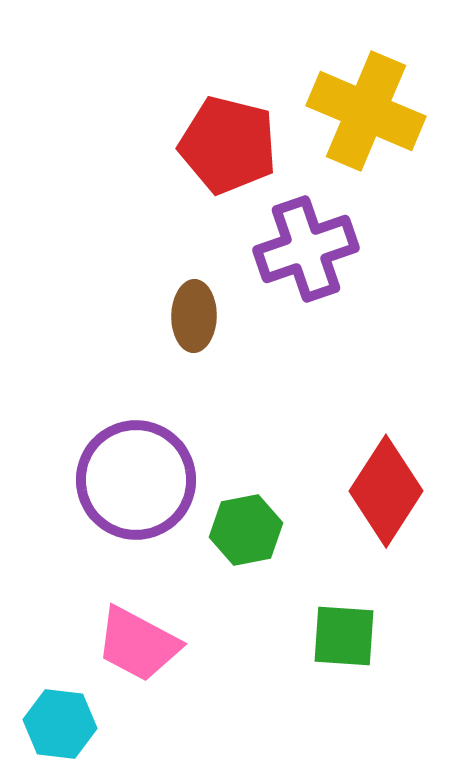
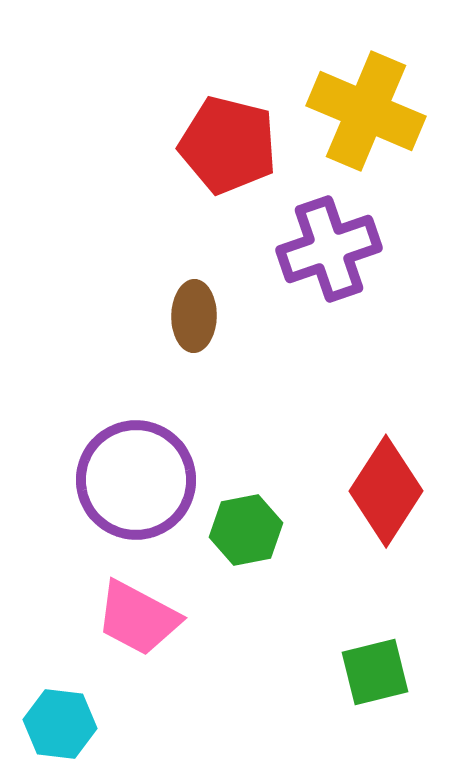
purple cross: moved 23 px right
green square: moved 31 px right, 36 px down; rotated 18 degrees counterclockwise
pink trapezoid: moved 26 px up
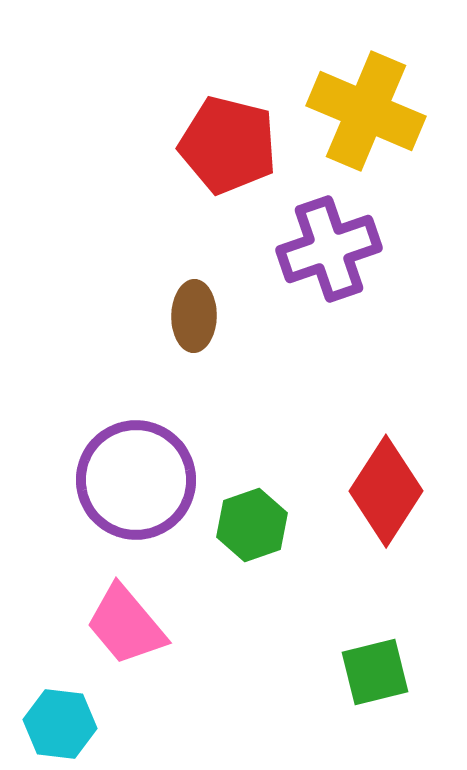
green hexagon: moved 6 px right, 5 px up; rotated 8 degrees counterclockwise
pink trapezoid: moved 12 px left, 7 px down; rotated 22 degrees clockwise
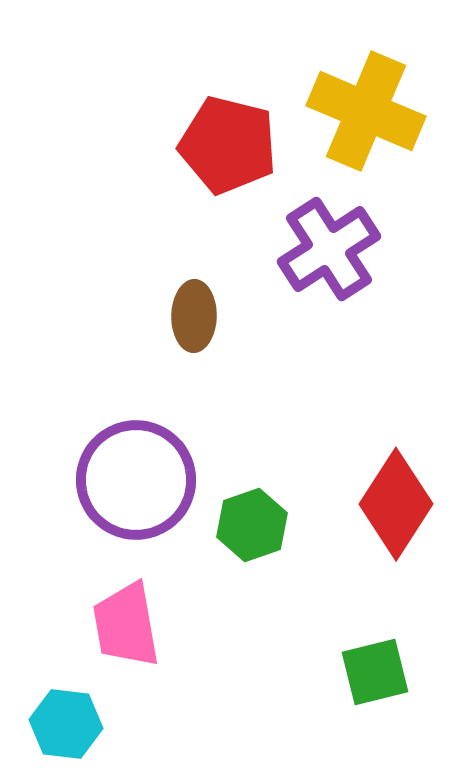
purple cross: rotated 14 degrees counterclockwise
red diamond: moved 10 px right, 13 px down
pink trapezoid: rotated 30 degrees clockwise
cyan hexagon: moved 6 px right
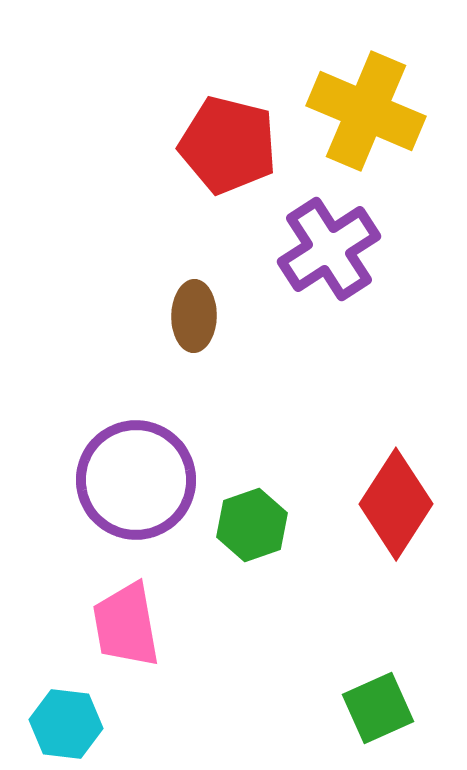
green square: moved 3 px right, 36 px down; rotated 10 degrees counterclockwise
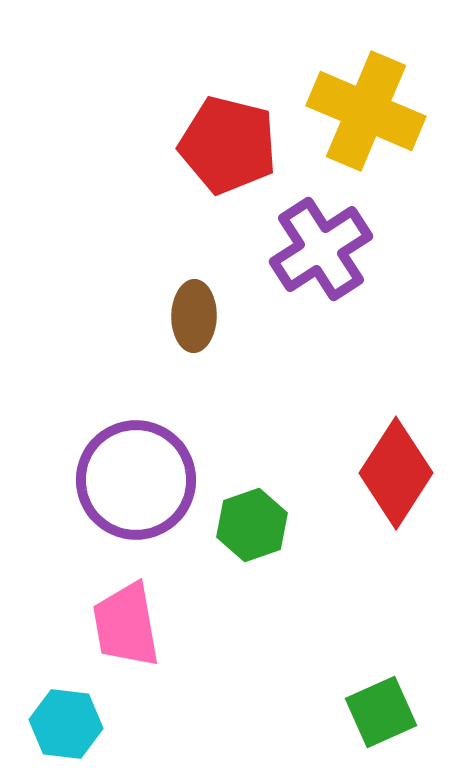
purple cross: moved 8 px left
red diamond: moved 31 px up
green square: moved 3 px right, 4 px down
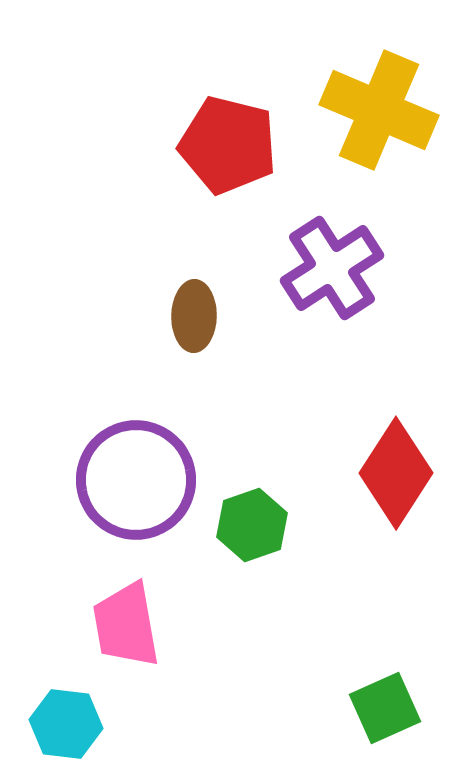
yellow cross: moved 13 px right, 1 px up
purple cross: moved 11 px right, 19 px down
green square: moved 4 px right, 4 px up
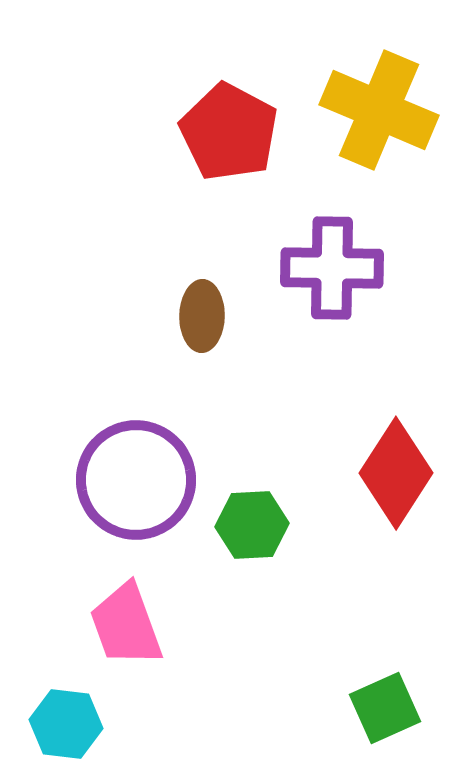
red pentagon: moved 1 px right, 13 px up; rotated 14 degrees clockwise
purple cross: rotated 34 degrees clockwise
brown ellipse: moved 8 px right
green hexagon: rotated 16 degrees clockwise
pink trapezoid: rotated 10 degrees counterclockwise
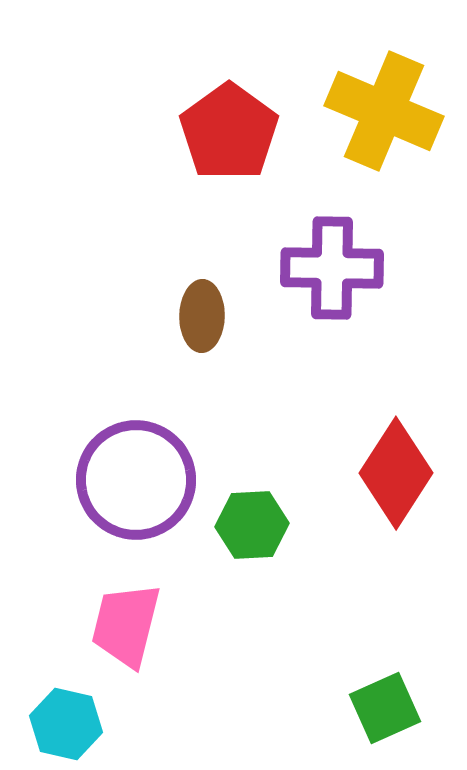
yellow cross: moved 5 px right, 1 px down
red pentagon: rotated 8 degrees clockwise
pink trapezoid: rotated 34 degrees clockwise
cyan hexagon: rotated 6 degrees clockwise
